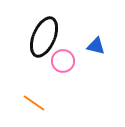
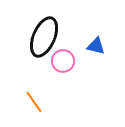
orange line: moved 1 px up; rotated 20 degrees clockwise
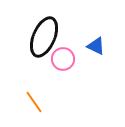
blue triangle: rotated 12 degrees clockwise
pink circle: moved 2 px up
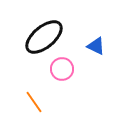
black ellipse: rotated 27 degrees clockwise
pink circle: moved 1 px left, 10 px down
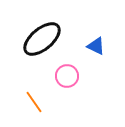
black ellipse: moved 2 px left, 2 px down
pink circle: moved 5 px right, 7 px down
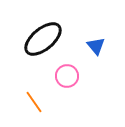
black ellipse: moved 1 px right
blue triangle: rotated 24 degrees clockwise
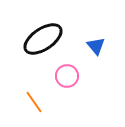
black ellipse: rotated 6 degrees clockwise
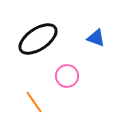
black ellipse: moved 5 px left
blue triangle: moved 8 px up; rotated 30 degrees counterclockwise
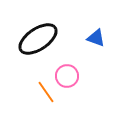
orange line: moved 12 px right, 10 px up
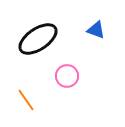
blue triangle: moved 8 px up
orange line: moved 20 px left, 8 px down
